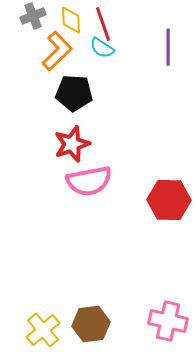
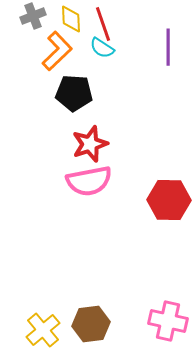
yellow diamond: moved 1 px up
red star: moved 18 px right
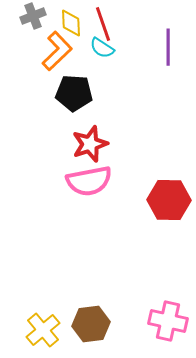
yellow diamond: moved 4 px down
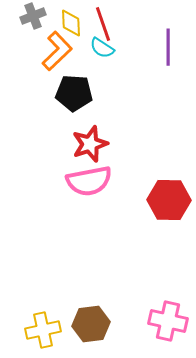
yellow cross: rotated 28 degrees clockwise
